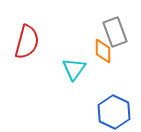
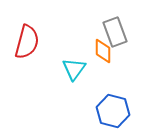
blue hexagon: moved 1 px left, 1 px up; rotated 12 degrees counterclockwise
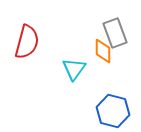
gray rectangle: moved 1 px down
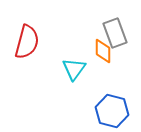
blue hexagon: moved 1 px left
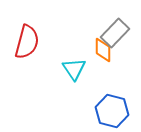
gray rectangle: rotated 64 degrees clockwise
orange diamond: moved 1 px up
cyan triangle: rotated 10 degrees counterclockwise
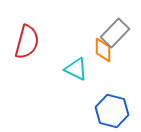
cyan triangle: moved 2 px right; rotated 30 degrees counterclockwise
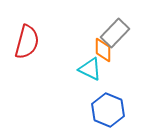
cyan triangle: moved 14 px right
blue hexagon: moved 4 px left, 1 px up; rotated 8 degrees clockwise
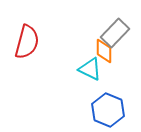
orange diamond: moved 1 px right, 1 px down
